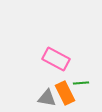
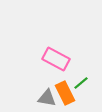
green line: rotated 35 degrees counterclockwise
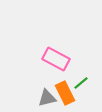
gray triangle: rotated 24 degrees counterclockwise
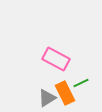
green line: rotated 14 degrees clockwise
gray triangle: rotated 18 degrees counterclockwise
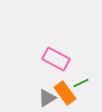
orange rectangle: rotated 10 degrees counterclockwise
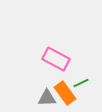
gray triangle: rotated 30 degrees clockwise
